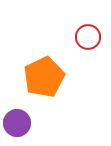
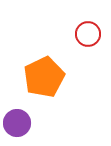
red circle: moved 3 px up
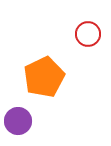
purple circle: moved 1 px right, 2 px up
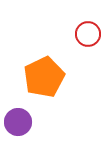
purple circle: moved 1 px down
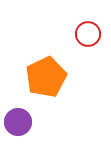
orange pentagon: moved 2 px right
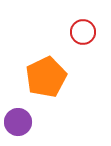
red circle: moved 5 px left, 2 px up
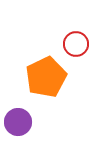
red circle: moved 7 px left, 12 px down
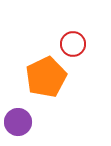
red circle: moved 3 px left
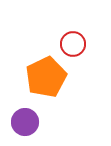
purple circle: moved 7 px right
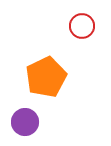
red circle: moved 9 px right, 18 px up
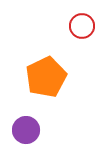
purple circle: moved 1 px right, 8 px down
